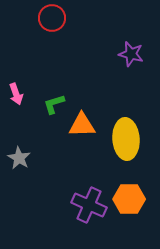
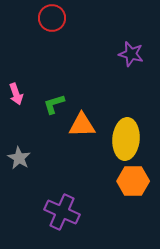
yellow ellipse: rotated 9 degrees clockwise
orange hexagon: moved 4 px right, 18 px up
purple cross: moved 27 px left, 7 px down
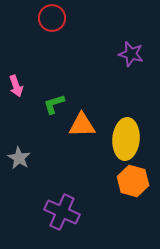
pink arrow: moved 8 px up
orange hexagon: rotated 16 degrees clockwise
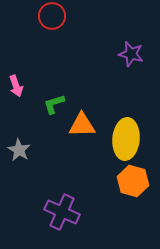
red circle: moved 2 px up
gray star: moved 8 px up
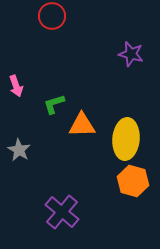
purple cross: rotated 16 degrees clockwise
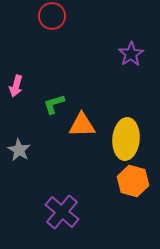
purple star: rotated 25 degrees clockwise
pink arrow: rotated 35 degrees clockwise
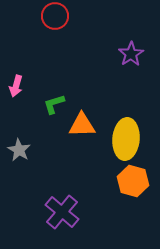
red circle: moved 3 px right
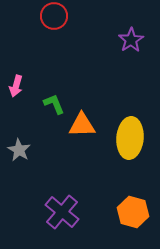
red circle: moved 1 px left
purple star: moved 14 px up
green L-shape: rotated 85 degrees clockwise
yellow ellipse: moved 4 px right, 1 px up
orange hexagon: moved 31 px down
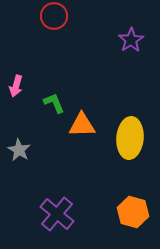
green L-shape: moved 1 px up
purple cross: moved 5 px left, 2 px down
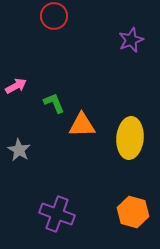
purple star: rotated 10 degrees clockwise
pink arrow: rotated 135 degrees counterclockwise
purple cross: rotated 20 degrees counterclockwise
